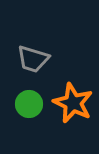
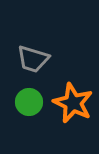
green circle: moved 2 px up
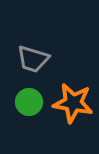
orange star: rotated 15 degrees counterclockwise
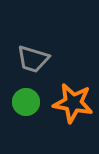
green circle: moved 3 px left
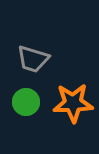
orange star: rotated 12 degrees counterclockwise
